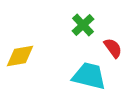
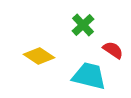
red semicircle: moved 2 px down; rotated 20 degrees counterclockwise
yellow diamond: moved 19 px right; rotated 44 degrees clockwise
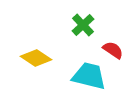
yellow diamond: moved 3 px left, 2 px down
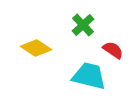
yellow diamond: moved 10 px up
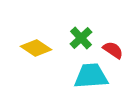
green cross: moved 2 px left, 13 px down
cyan trapezoid: moved 2 px right; rotated 18 degrees counterclockwise
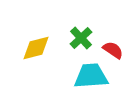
yellow diamond: rotated 48 degrees counterclockwise
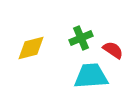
green cross: rotated 20 degrees clockwise
yellow diamond: moved 5 px left
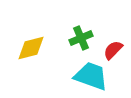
red semicircle: rotated 80 degrees counterclockwise
cyan trapezoid: rotated 24 degrees clockwise
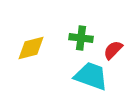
green cross: rotated 30 degrees clockwise
